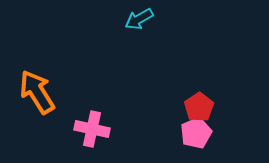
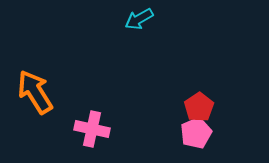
orange arrow: moved 2 px left
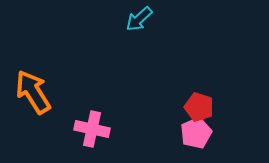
cyan arrow: rotated 12 degrees counterclockwise
orange arrow: moved 2 px left
red pentagon: rotated 20 degrees counterclockwise
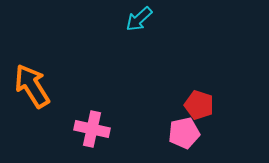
orange arrow: moved 1 px left, 6 px up
red pentagon: moved 2 px up
pink pentagon: moved 12 px left; rotated 12 degrees clockwise
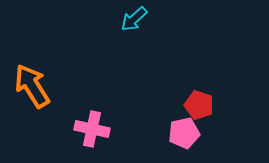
cyan arrow: moved 5 px left
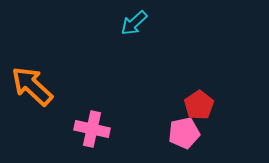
cyan arrow: moved 4 px down
orange arrow: rotated 15 degrees counterclockwise
red pentagon: rotated 20 degrees clockwise
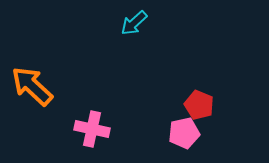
red pentagon: rotated 16 degrees counterclockwise
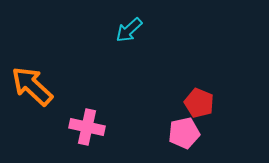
cyan arrow: moved 5 px left, 7 px down
red pentagon: moved 2 px up
pink cross: moved 5 px left, 2 px up
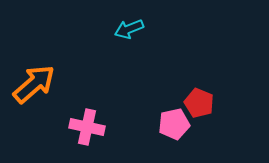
cyan arrow: moved 1 px up; rotated 20 degrees clockwise
orange arrow: moved 2 px right, 2 px up; rotated 96 degrees clockwise
pink pentagon: moved 10 px left, 9 px up
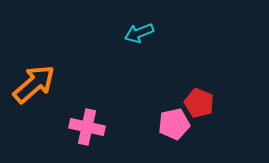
cyan arrow: moved 10 px right, 4 px down
